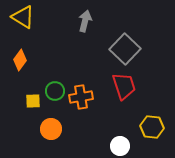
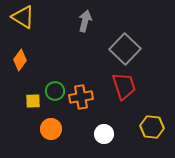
white circle: moved 16 px left, 12 px up
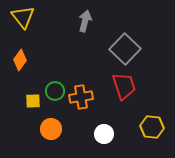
yellow triangle: rotated 20 degrees clockwise
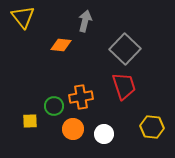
orange diamond: moved 41 px right, 15 px up; rotated 60 degrees clockwise
green circle: moved 1 px left, 15 px down
yellow square: moved 3 px left, 20 px down
orange circle: moved 22 px right
